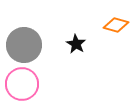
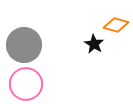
black star: moved 18 px right
pink circle: moved 4 px right
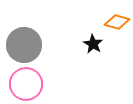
orange diamond: moved 1 px right, 3 px up
black star: moved 1 px left
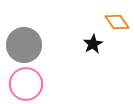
orange diamond: rotated 40 degrees clockwise
black star: rotated 12 degrees clockwise
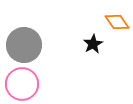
pink circle: moved 4 px left
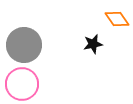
orange diamond: moved 3 px up
black star: rotated 18 degrees clockwise
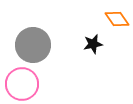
gray circle: moved 9 px right
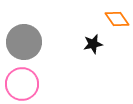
gray circle: moved 9 px left, 3 px up
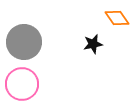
orange diamond: moved 1 px up
